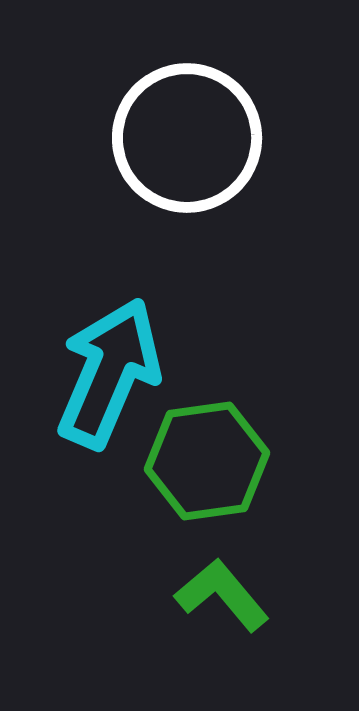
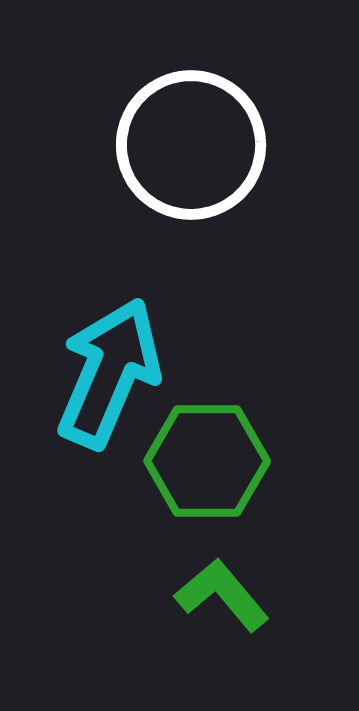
white circle: moved 4 px right, 7 px down
green hexagon: rotated 8 degrees clockwise
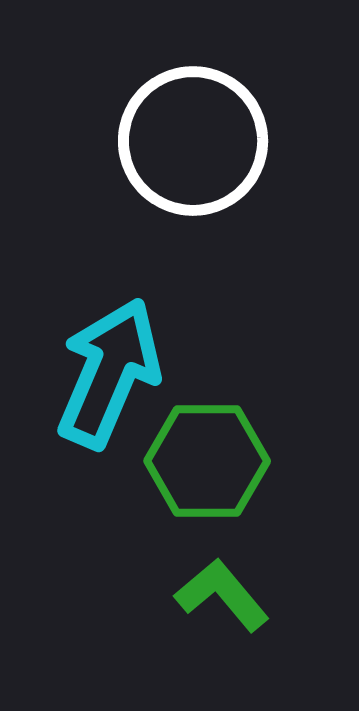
white circle: moved 2 px right, 4 px up
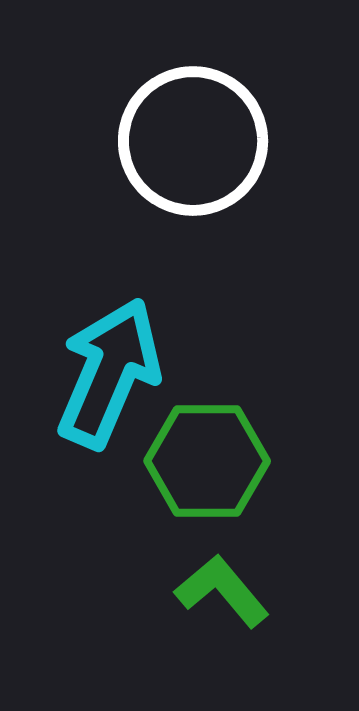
green L-shape: moved 4 px up
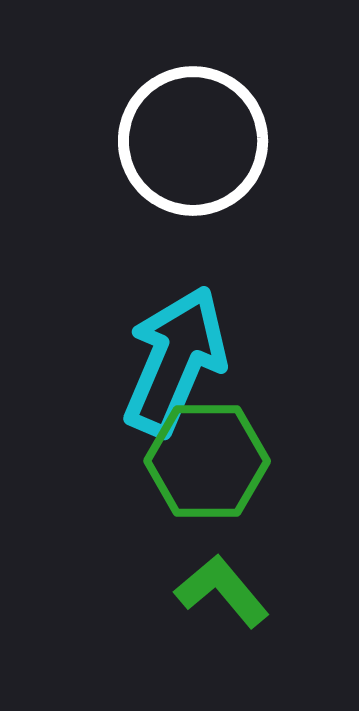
cyan arrow: moved 66 px right, 12 px up
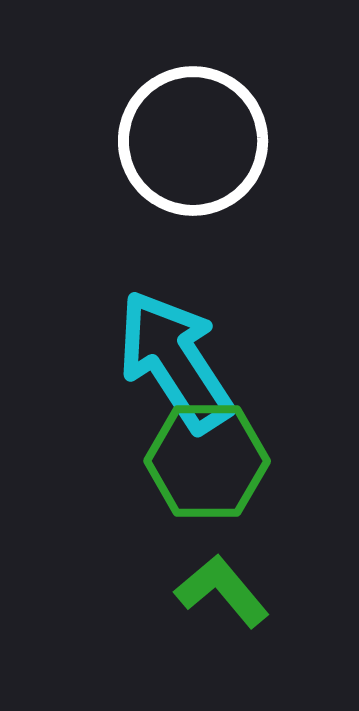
cyan arrow: rotated 56 degrees counterclockwise
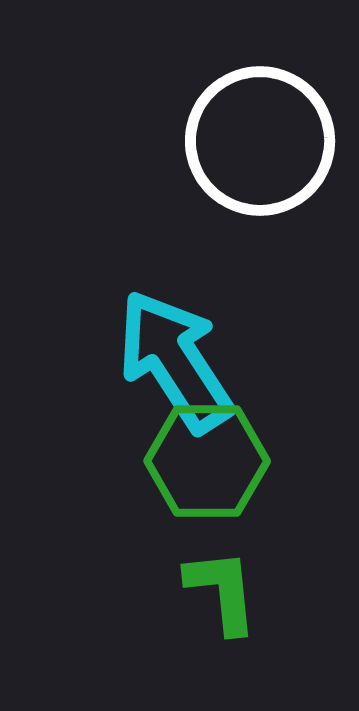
white circle: moved 67 px right
green L-shape: rotated 34 degrees clockwise
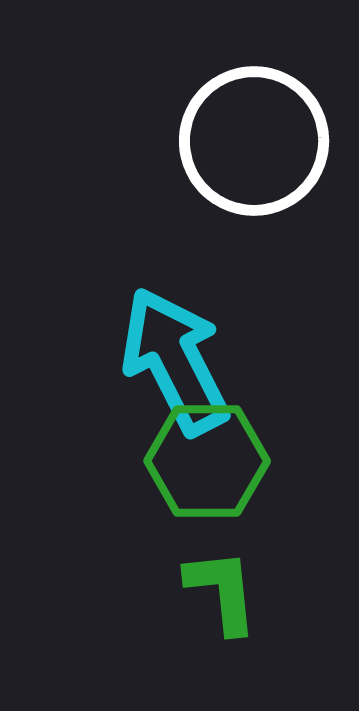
white circle: moved 6 px left
cyan arrow: rotated 6 degrees clockwise
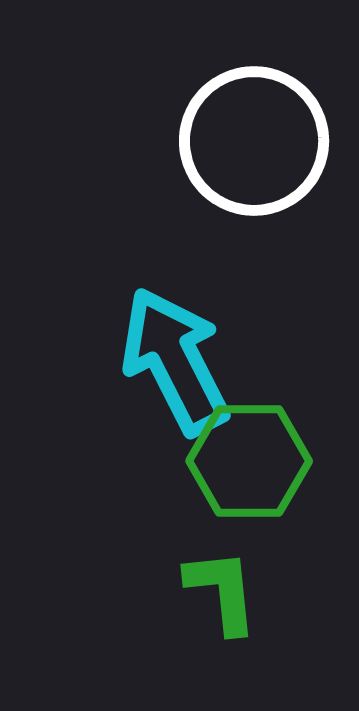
green hexagon: moved 42 px right
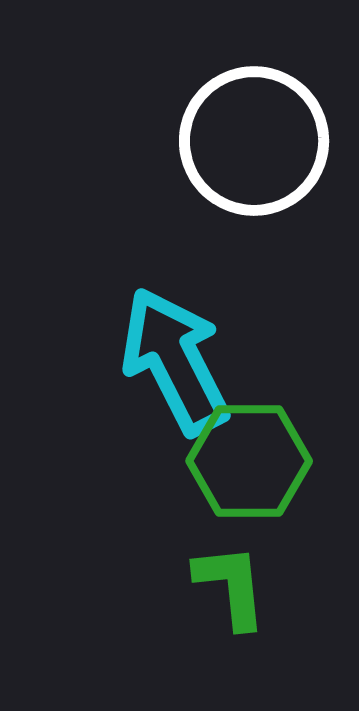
green L-shape: moved 9 px right, 5 px up
